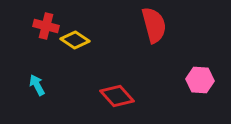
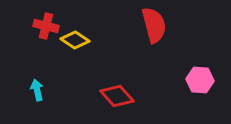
cyan arrow: moved 5 px down; rotated 15 degrees clockwise
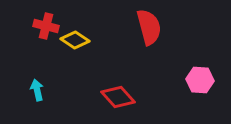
red semicircle: moved 5 px left, 2 px down
red diamond: moved 1 px right, 1 px down
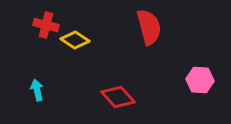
red cross: moved 1 px up
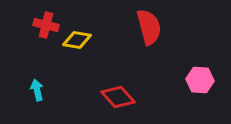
yellow diamond: moved 2 px right; rotated 24 degrees counterclockwise
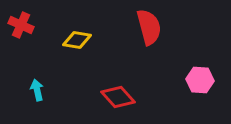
red cross: moved 25 px left; rotated 10 degrees clockwise
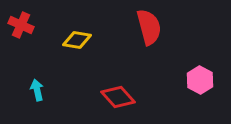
pink hexagon: rotated 24 degrees clockwise
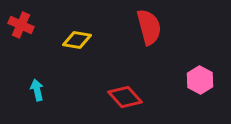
red diamond: moved 7 px right
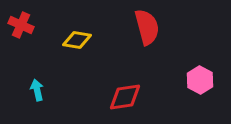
red semicircle: moved 2 px left
red diamond: rotated 56 degrees counterclockwise
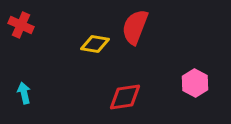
red semicircle: moved 12 px left; rotated 144 degrees counterclockwise
yellow diamond: moved 18 px right, 4 px down
pink hexagon: moved 5 px left, 3 px down
cyan arrow: moved 13 px left, 3 px down
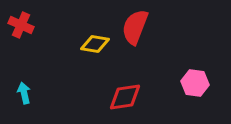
pink hexagon: rotated 20 degrees counterclockwise
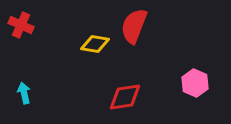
red semicircle: moved 1 px left, 1 px up
pink hexagon: rotated 16 degrees clockwise
